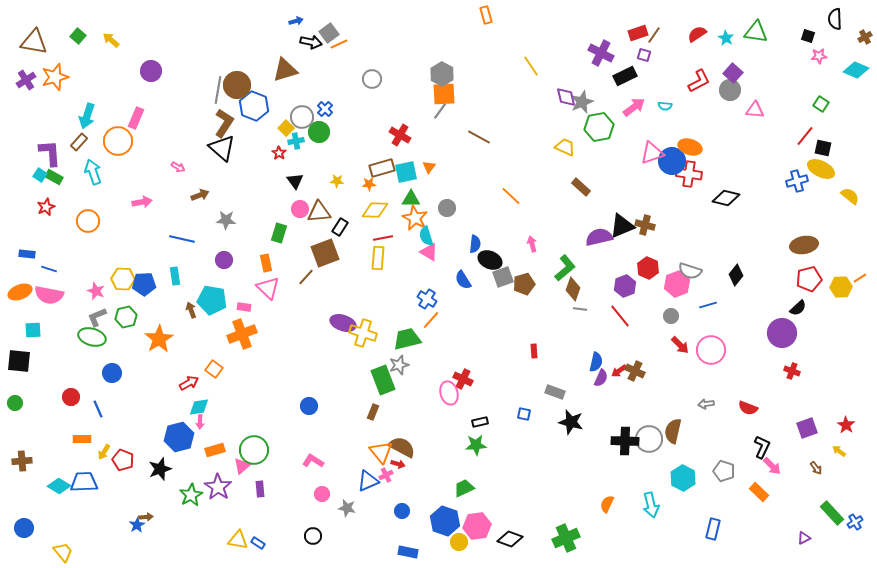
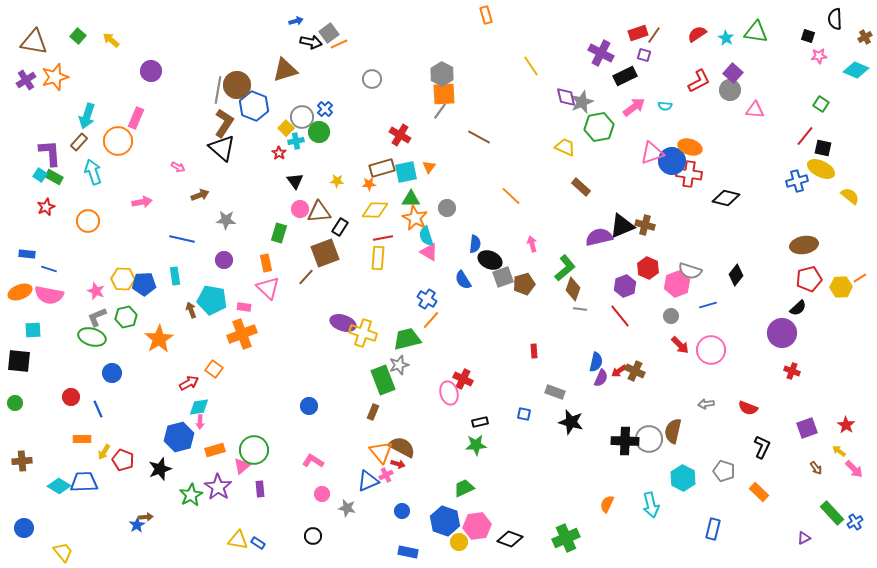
pink arrow at (772, 466): moved 82 px right, 3 px down
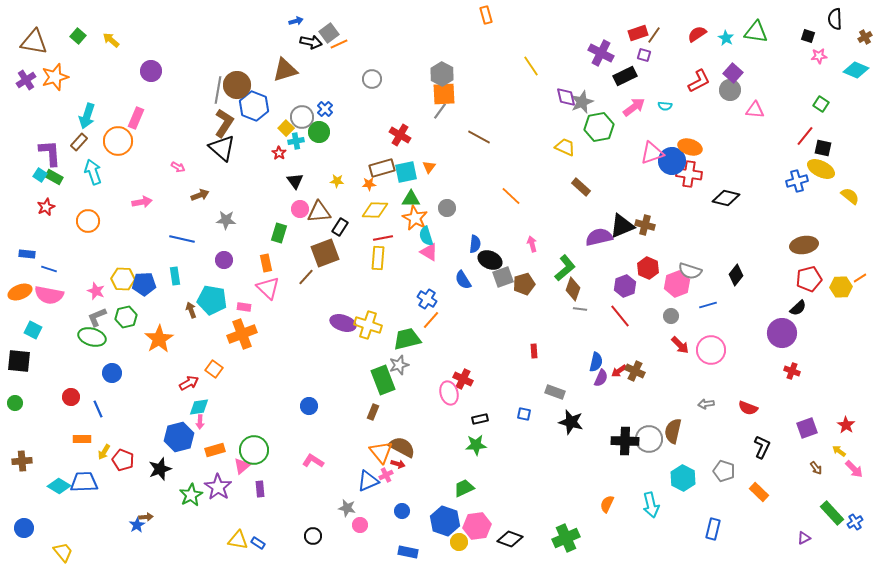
cyan square at (33, 330): rotated 30 degrees clockwise
yellow cross at (363, 333): moved 5 px right, 8 px up
black rectangle at (480, 422): moved 3 px up
pink circle at (322, 494): moved 38 px right, 31 px down
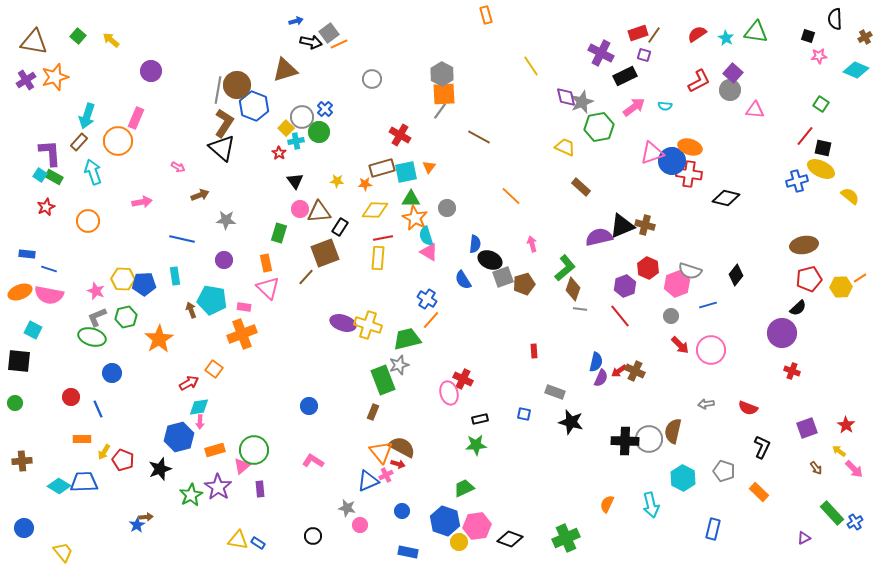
orange star at (369, 184): moved 4 px left
